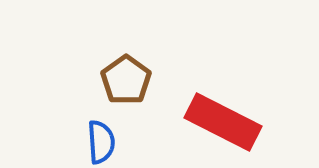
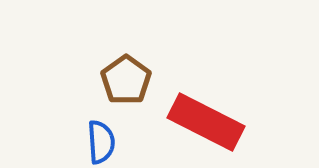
red rectangle: moved 17 px left
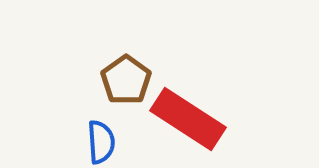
red rectangle: moved 18 px left, 3 px up; rotated 6 degrees clockwise
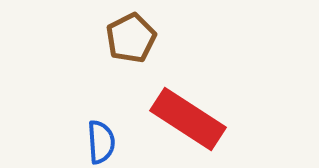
brown pentagon: moved 5 px right, 42 px up; rotated 9 degrees clockwise
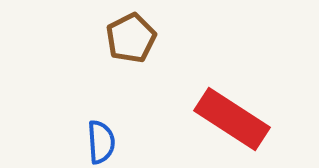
red rectangle: moved 44 px right
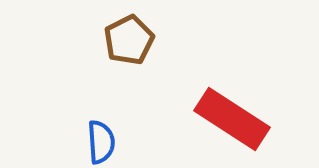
brown pentagon: moved 2 px left, 2 px down
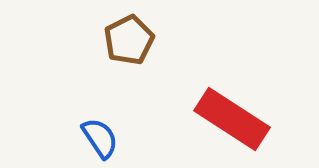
blue semicircle: moved 1 px left, 4 px up; rotated 30 degrees counterclockwise
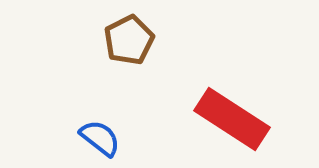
blue semicircle: rotated 18 degrees counterclockwise
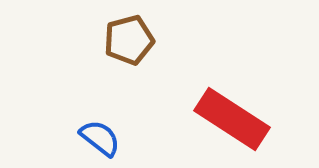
brown pentagon: rotated 12 degrees clockwise
